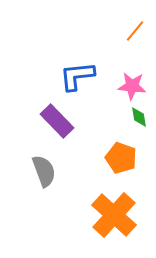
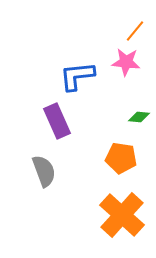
pink star: moved 6 px left, 24 px up
green diamond: rotated 75 degrees counterclockwise
purple rectangle: rotated 20 degrees clockwise
orange pentagon: rotated 12 degrees counterclockwise
orange cross: moved 8 px right
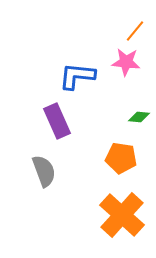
blue L-shape: rotated 12 degrees clockwise
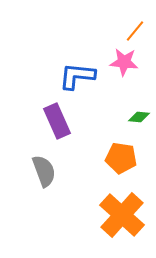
pink star: moved 2 px left
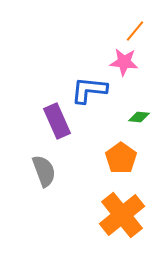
blue L-shape: moved 12 px right, 14 px down
orange pentagon: rotated 28 degrees clockwise
orange cross: rotated 9 degrees clockwise
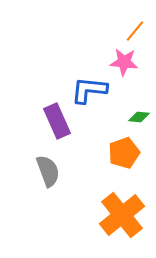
orange pentagon: moved 3 px right, 5 px up; rotated 16 degrees clockwise
gray semicircle: moved 4 px right
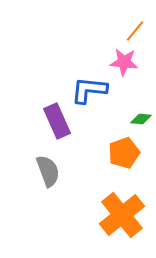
green diamond: moved 2 px right, 2 px down
